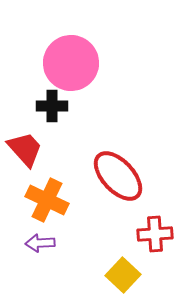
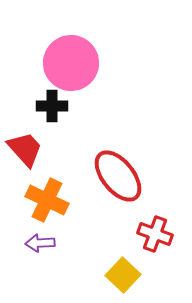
red ellipse: rotated 4 degrees clockwise
red cross: rotated 24 degrees clockwise
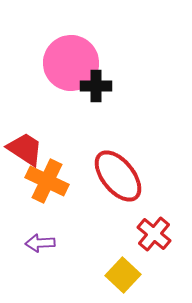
black cross: moved 44 px right, 20 px up
red trapezoid: rotated 15 degrees counterclockwise
orange cross: moved 19 px up
red cross: moved 1 px left; rotated 20 degrees clockwise
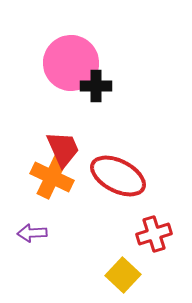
red trapezoid: moved 38 px right; rotated 33 degrees clockwise
red ellipse: rotated 24 degrees counterclockwise
orange cross: moved 5 px right, 4 px up
red cross: rotated 32 degrees clockwise
purple arrow: moved 8 px left, 10 px up
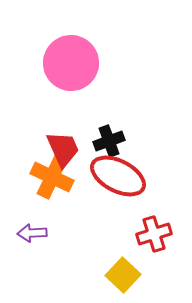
black cross: moved 13 px right, 55 px down; rotated 20 degrees counterclockwise
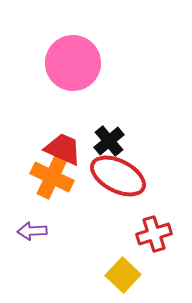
pink circle: moved 2 px right
black cross: rotated 20 degrees counterclockwise
red trapezoid: rotated 42 degrees counterclockwise
purple arrow: moved 2 px up
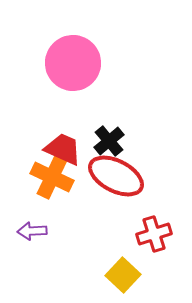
red ellipse: moved 2 px left
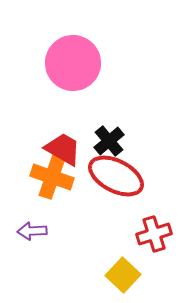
red trapezoid: rotated 6 degrees clockwise
orange cross: rotated 6 degrees counterclockwise
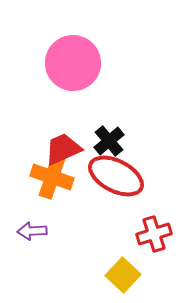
red trapezoid: rotated 54 degrees counterclockwise
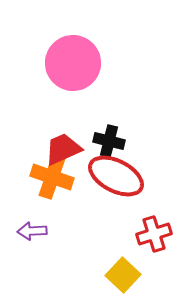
black cross: rotated 36 degrees counterclockwise
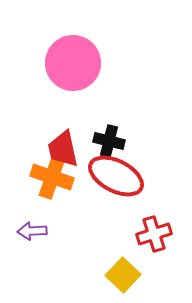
red trapezoid: rotated 78 degrees counterclockwise
